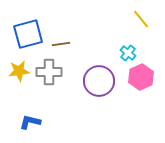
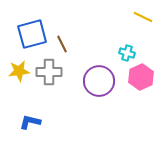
yellow line: moved 2 px right, 2 px up; rotated 24 degrees counterclockwise
blue square: moved 4 px right
brown line: moved 1 px right; rotated 72 degrees clockwise
cyan cross: moved 1 px left; rotated 21 degrees counterclockwise
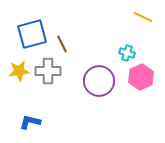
gray cross: moved 1 px left, 1 px up
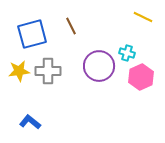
brown line: moved 9 px right, 18 px up
purple circle: moved 15 px up
blue L-shape: rotated 25 degrees clockwise
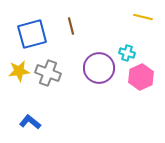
yellow line: rotated 12 degrees counterclockwise
brown line: rotated 12 degrees clockwise
purple circle: moved 2 px down
gray cross: moved 2 px down; rotated 20 degrees clockwise
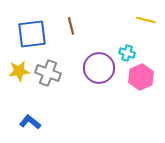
yellow line: moved 3 px right, 3 px down
blue square: rotated 8 degrees clockwise
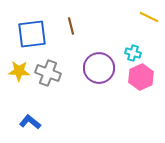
yellow line: moved 3 px right, 3 px up; rotated 12 degrees clockwise
cyan cross: moved 6 px right
yellow star: rotated 10 degrees clockwise
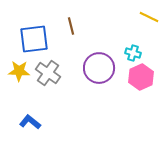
blue square: moved 2 px right, 5 px down
gray cross: rotated 15 degrees clockwise
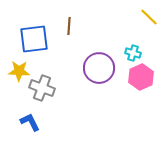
yellow line: rotated 18 degrees clockwise
brown line: moved 2 px left; rotated 18 degrees clockwise
gray cross: moved 6 px left, 15 px down; rotated 15 degrees counterclockwise
blue L-shape: rotated 25 degrees clockwise
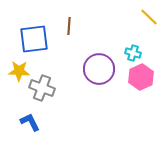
purple circle: moved 1 px down
